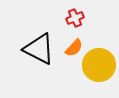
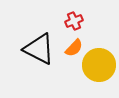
red cross: moved 1 px left, 3 px down
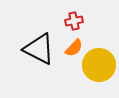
red cross: rotated 12 degrees clockwise
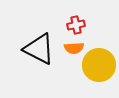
red cross: moved 2 px right, 4 px down
orange semicircle: rotated 42 degrees clockwise
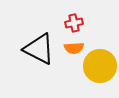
red cross: moved 2 px left, 2 px up
yellow circle: moved 1 px right, 1 px down
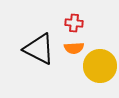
red cross: rotated 18 degrees clockwise
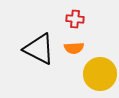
red cross: moved 1 px right, 4 px up
yellow circle: moved 8 px down
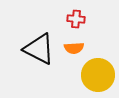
red cross: moved 1 px right
yellow circle: moved 2 px left, 1 px down
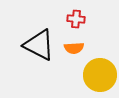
black triangle: moved 4 px up
yellow circle: moved 2 px right
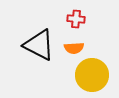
yellow circle: moved 8 px left
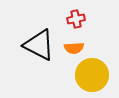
red cross: rotated 18 degrees counterclockwise
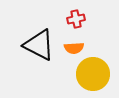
yellow circle: moved 1 px right, 1 px up
